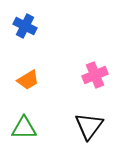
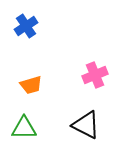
blue cross: moved 1 px right; rotated 30 degrees clockwise
orange trapezoid: moved 3 px right, 5 px down; rotated 15 degrees clockwise
black triangle: moved 3 px left, 1 px up; rotated 40 degrees counterclockwise
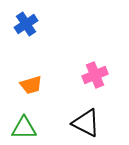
blue cross: moved 2 px up
black triangle: moved 2 px up
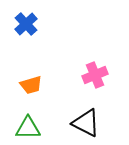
blue cross: rotated 10 degrees counterclockwise
green triangle: moved 4 px right
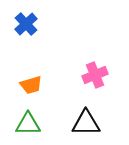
black triangle: rotated 28 degrees counterclockwise
green triangle: moved 4 px up
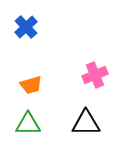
blue cross: moved 3 px down
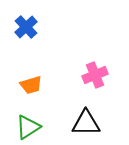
green triangle: moved 3 px down; rotated 32 degrees counterclockwise
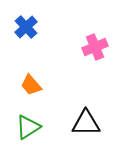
pink cross: moved 28 px up
orange trapezoid: rotated 65 degrees clockwise
